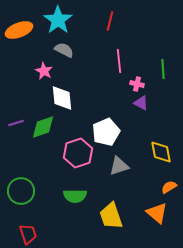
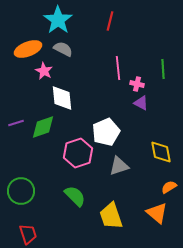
orange ellipse: moved 9 px right, 19 px down
gray semicircle: moved 1 px left, 1 px up
pink line: moved 1 px left, 7 px down
green semicircle: rotated 135 degrees counterclockwise
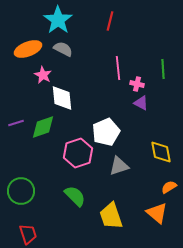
pink star: moved 1 px left, 4 px down
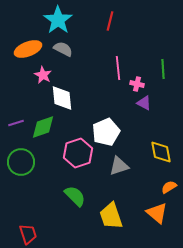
purple triangle: moved 3 px right
green circle: moved 29 px up
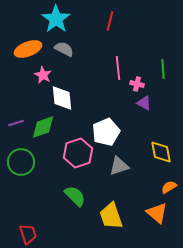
cyan star: moved 2 px left, 1 px up
gray semicircle: moved 1 px right
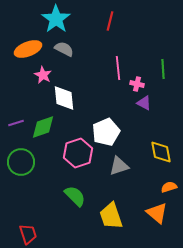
white diamond: moved 2 px right
orange semicircle: rotated 14 degrees clockwise
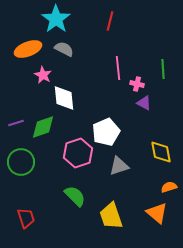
red trapezoid: moved 2 px left, 16 px up
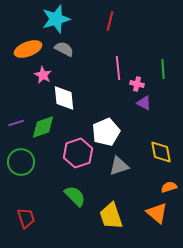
cyan star: rotated 20 degrees clockwise
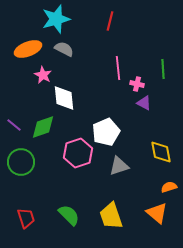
purple line: moved 2 px left, 2 px down; rotated 56 degrees clockwise
green semicircle: moved 6 px left, 19 px down
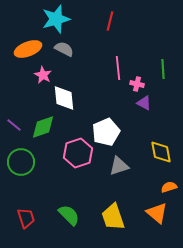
yellow trapezoid: moved 2 px right, 1 px down
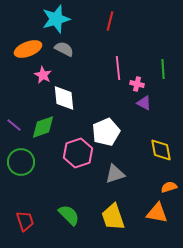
yellow diamond: moved 2 px up
gray triangle: moved 4 px left, 8 px down
orange triangle: rotated 30 degrees counterclockwise
red trapezoid: moved 1 px left, 3 px down
